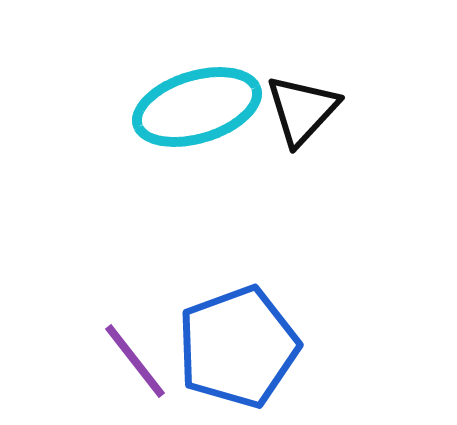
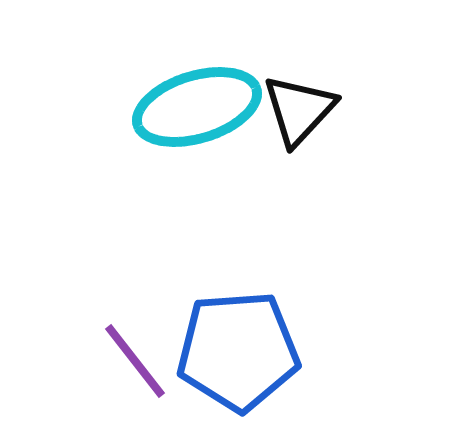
black triangle: moved 3 px left
blue pentagon: moved 4 px down; rotated 16 degrees clockwise
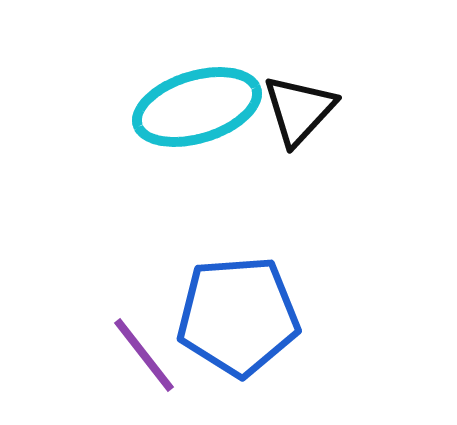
blue pentagon: moved 35 px up
purple line: moved 9 px right, 6 px up
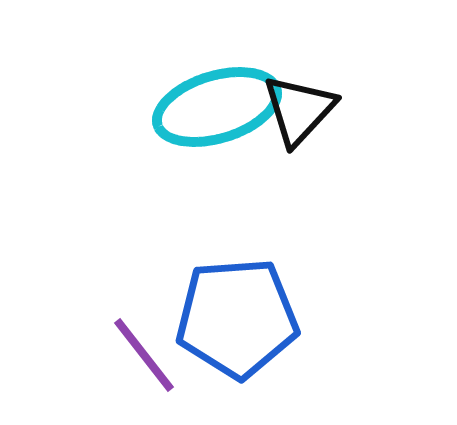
cyan ellipse: moved 20 px right
blue pentagon: moved 1 px left, 2 px down
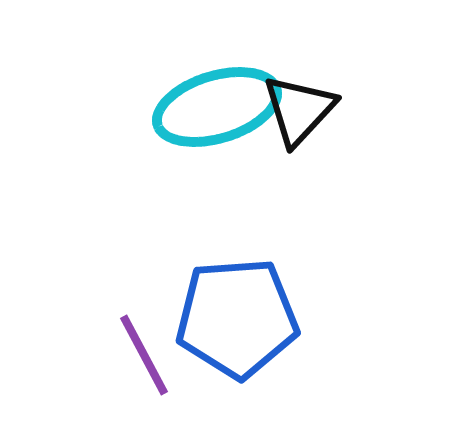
purple line: rotated 10 degrees clockwise
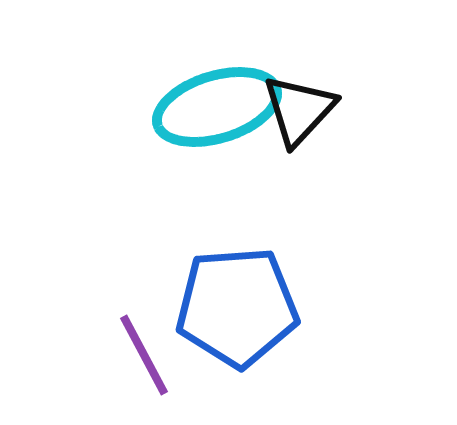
blue pentagon: moved 11 px up
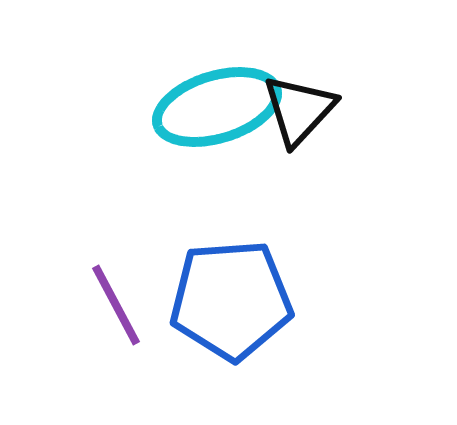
blue pentagon: moved 6 px left, 7 px up
purple line: moved 28 px left, 50 px up
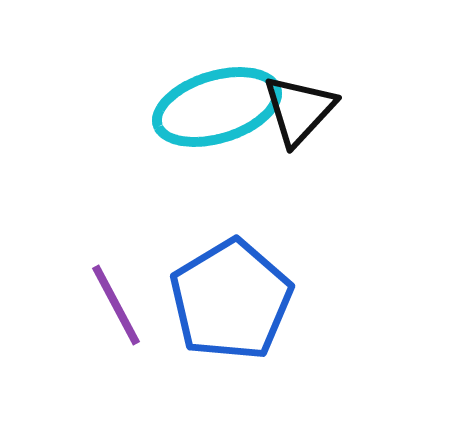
blue pentagon: rotated 27 degrees counterclockwise
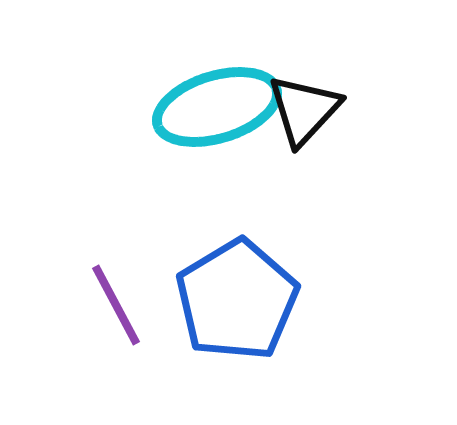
black triangle: moved 5 px right
blue pentagon: moved 6 px right
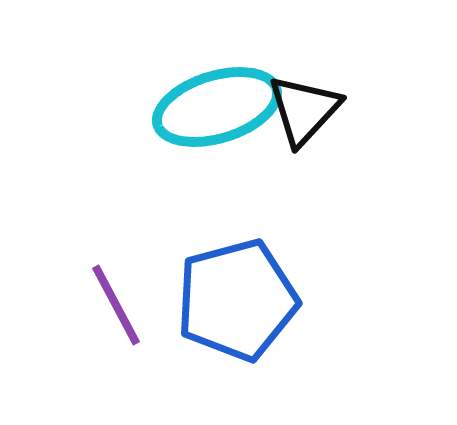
blue pentagon: rotated 16 degrees clockwise
